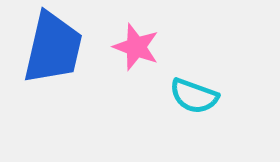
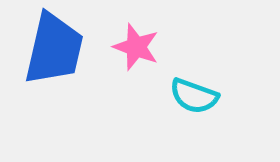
blue trapezoid: moved 1 px right, 1 px down
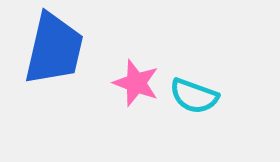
pink star: moved 36 px down
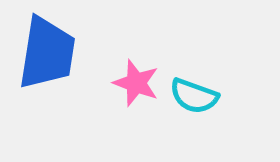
blue trapezoid: moved 7 px left, 4 px down; rotated 4 degrees counterclockwise
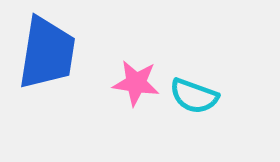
pink star: rotated 12 degrees counterclockwise
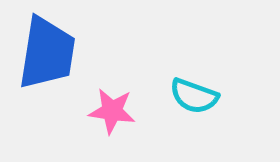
pink star: moved 24 px left, 28 px down
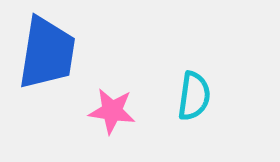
cyan semicircle: rotated 102 degrees counterclockwise
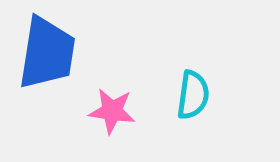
cyan semicircle: moved 1 px left, 1 px up
